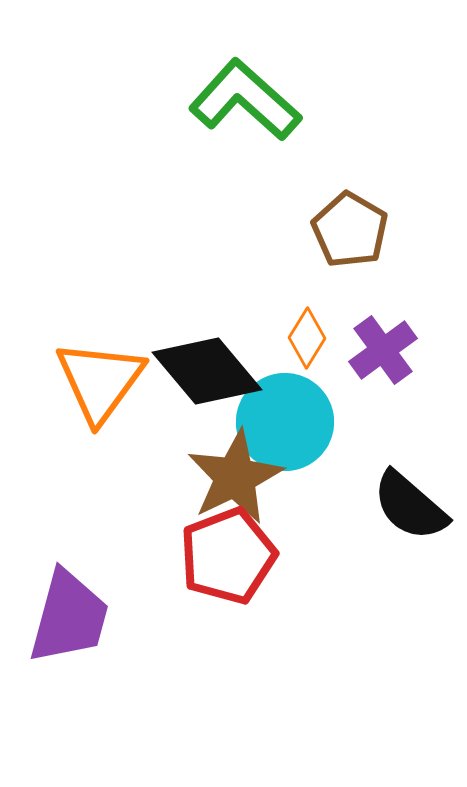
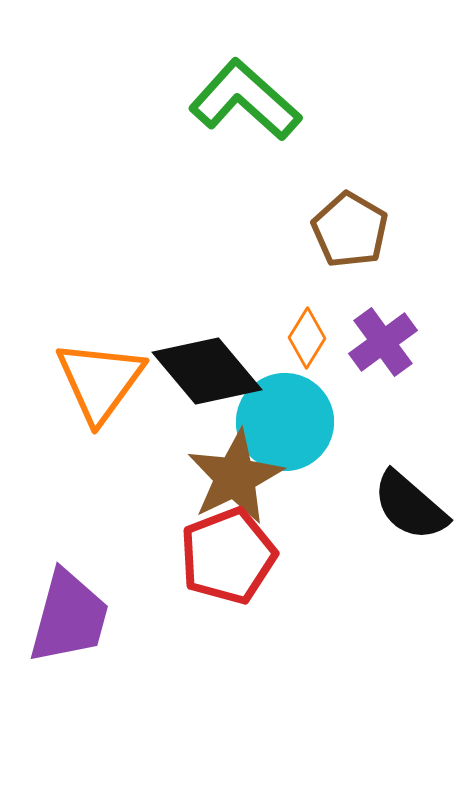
purple cross: moved 8 px up
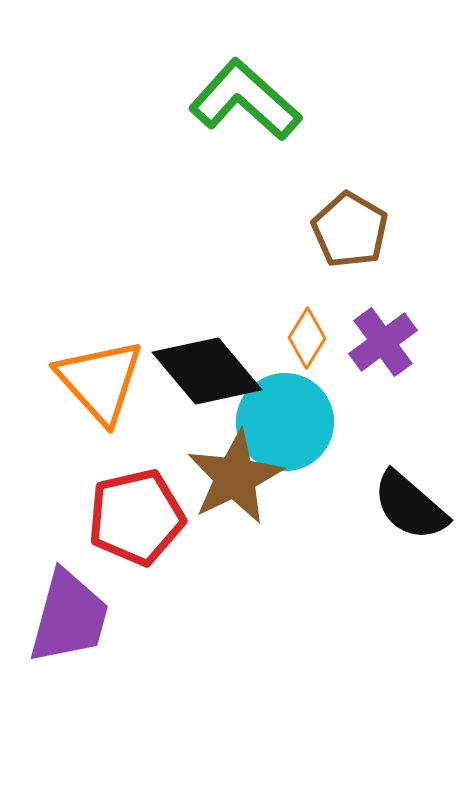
orange triangle: rotated 18 degrees counterclockwise
red pentagon: moved 92 px left, 39 px up; rotated 8 degrees clockwise
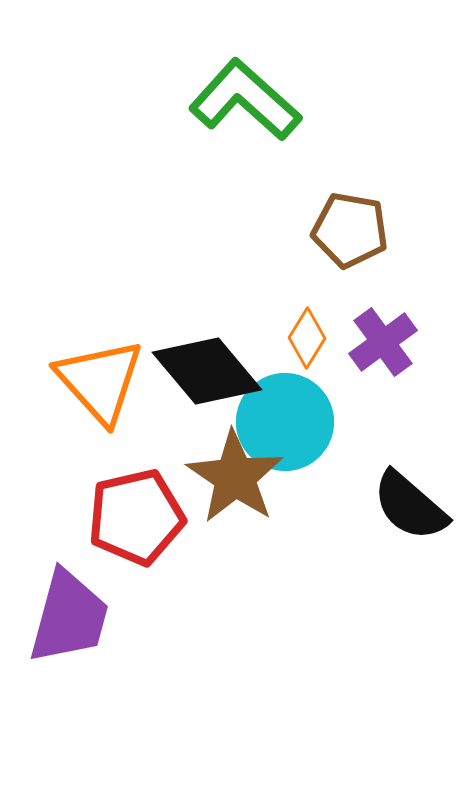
brown pentagon: rotated 20 degrees counterclockwise
brown star: rotated 12 degrees counterclockwise
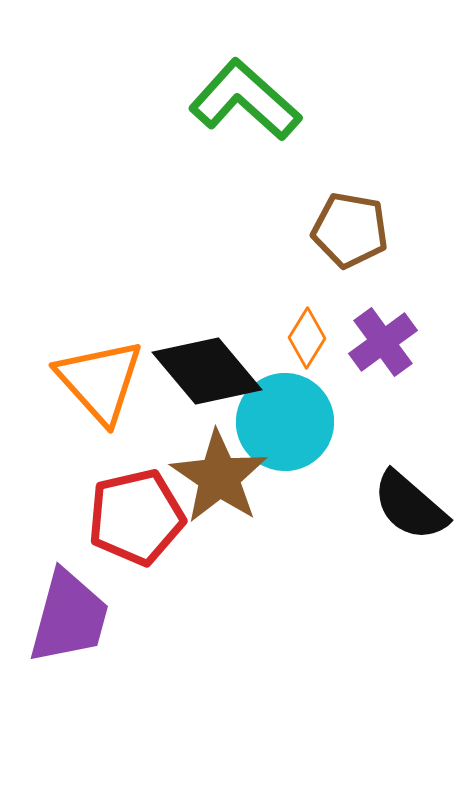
brown star: moved 16 px left
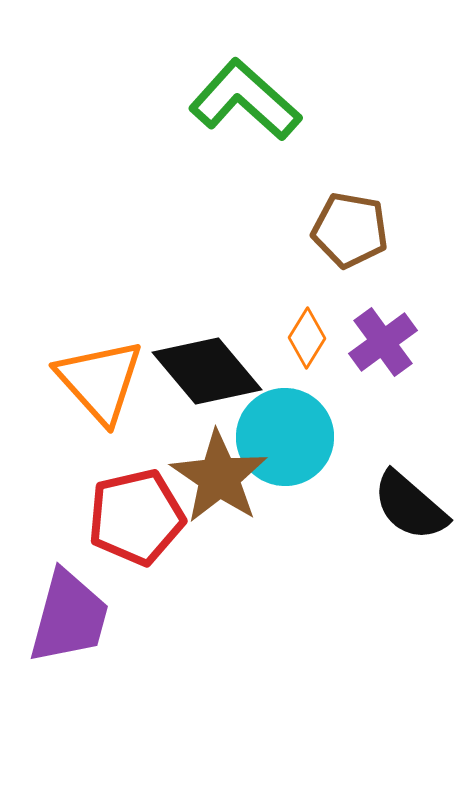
cyan circle: moved 15 px down
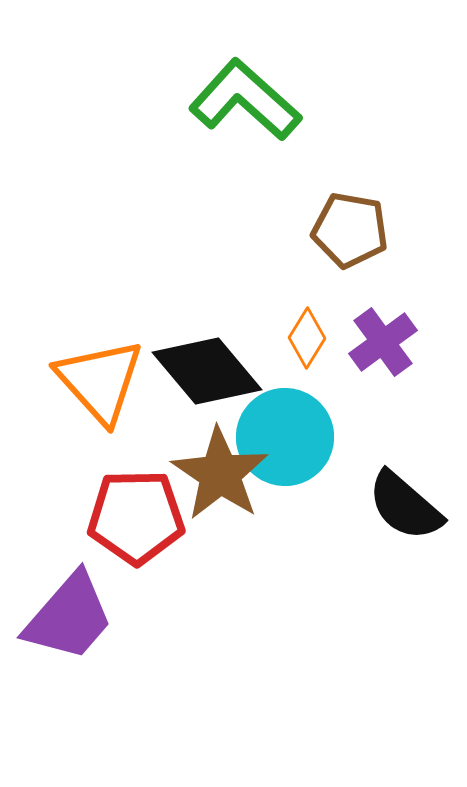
brown star: moved 1 px right, 3 px up
black semicircle: moved 5 px left
red pentagon: rotated 12 degrees clockwise
purple trapezoid: rotated 26 degrees clockwise
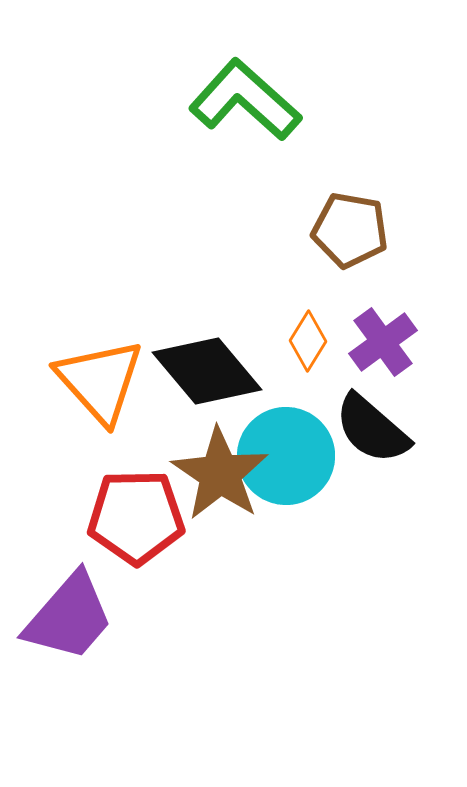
orange diamond: moved 1 px right, 3 px down
cyan circle: moved 1 px right, 19 px down
black semicircle: moved 33 px left, 77 px up
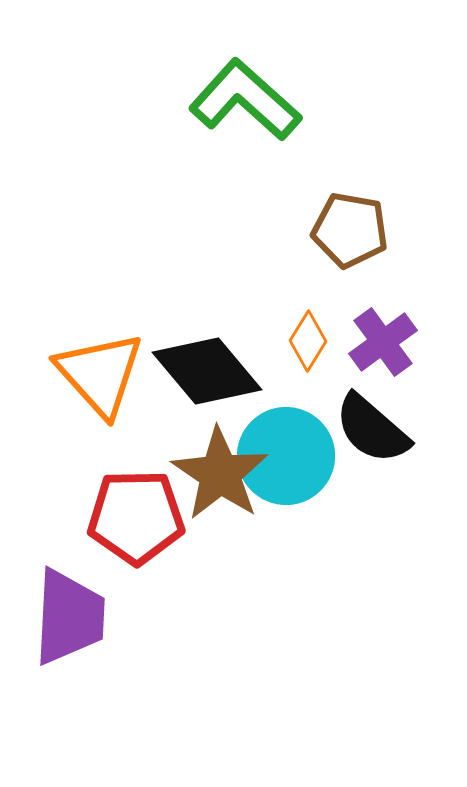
orange triangle: moved 7 px up
purple trapezoid: rotated 38 degrees counterclockwise
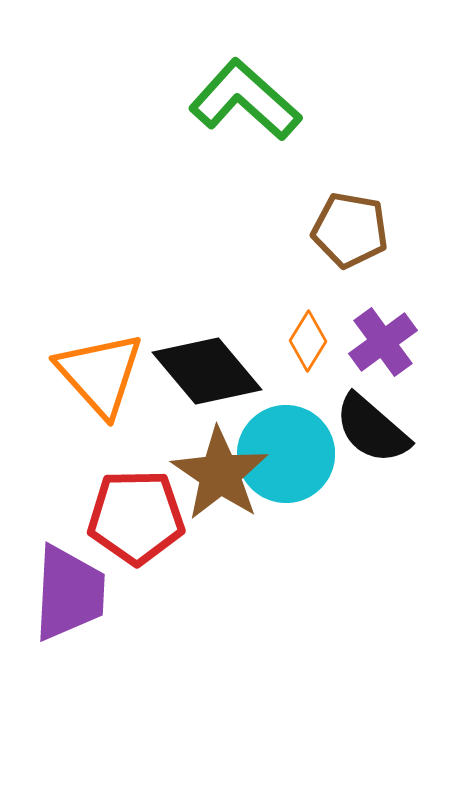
cyan circle: moved 2 px up
purple trapezoid: moved 24 px up
